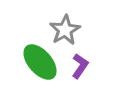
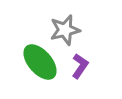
gray star: rotated 16 degrees clockwise
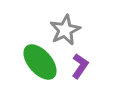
gray star: rotated 12 degrees counterclockwise
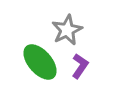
gray star: moved 2 px right
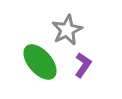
purple L-shape: moved 3 px right, 1 px up
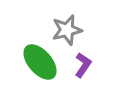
gray star: rotated 12 degrees clockwise
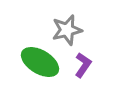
green ellipse: rotated 18 degrees counterclockwise
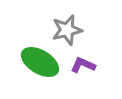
purple L-shape: rotated 100 degrees counterclockwise
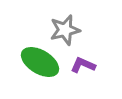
gray star: moved 2 px left
